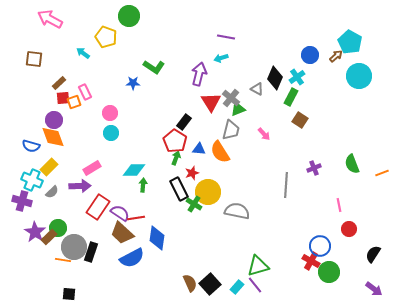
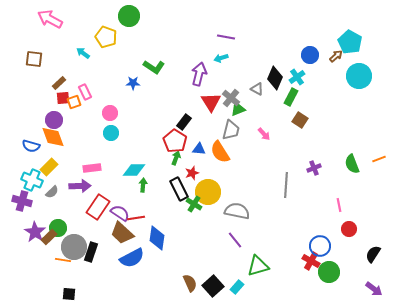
pink rectangle at (92, 168): rotated 24 degrees clockwise
orange line at (382, 173): moved 3 px left, 14 px up
black square at (210, 284): moved 3 px right, 2 px down
purple line at (255, 285): moved 20 px left, 45 px up
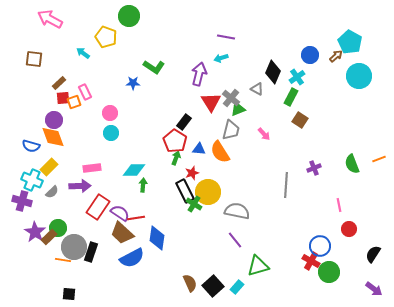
black diamond at (275, 78): moved 2 px left, 6 px up
black rectangle at (179, 189): moved 6 px right, 2 px down
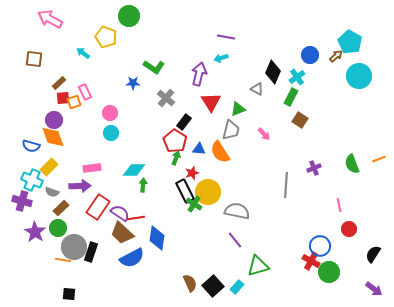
gray cross at (231, 98): moved 65 px left
gray semicircle at (52, 192): rotated 64 degrees clockwise
brown rectangle at (49, 237): moved 12 px right, 29 px up
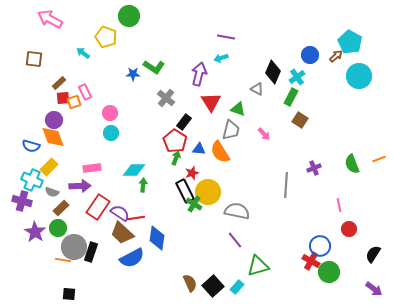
blue star at (133, 83): moved 9 px up
green triangle at (238, 109): rotated 42 degrees clockwise
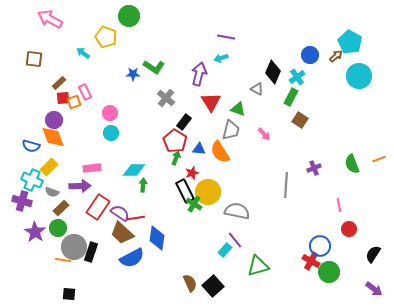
cyan rectangle at (237, 287): moved 12 px left, 37 px up
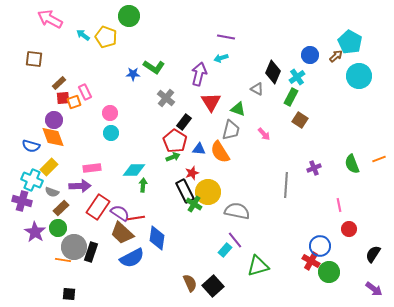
cyan arrow at (83, 53): moved 18 px up
green arrow at (176, 158): moved 3 px left, 1 px up; rotated 48 degrees clockwise
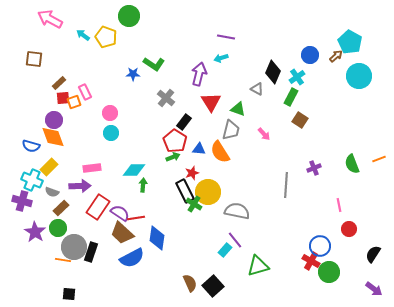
green L-shape at (154, 67): moved 3 px up
